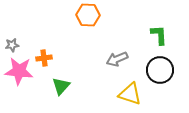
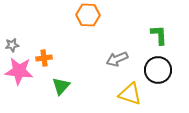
black circle: moved 2 px left
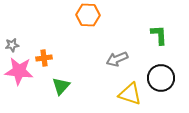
black circle: moved 3 px right, 8 px down
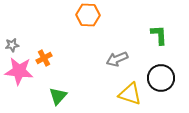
orange cross: rotated 21 degrees counterclockwise
green triangle: moved 3 px left, 10 px down
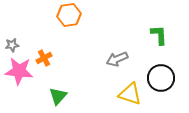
orange hexagon: moved 19 px left; rotated 10 degrees counterclockwise
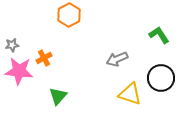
orange hexagon: rotated 20 degrees counterclockwise
green L-shape: rotated 30 degrees counterclockwise
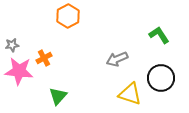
orange hexagon: moved 1 px left, 1 px down
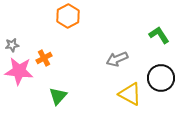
yellow triangle: rotated 10 degrees clockwise
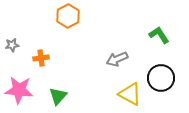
orange cross: moved 3 px left; rotated 21 degrees clockwise
pink star: moved 19 px down
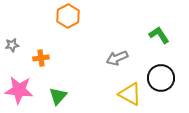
gray arrow: moved 1 px up
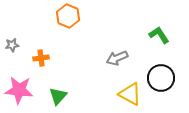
orange hexagon: rotated 10 degrees counterclockwise
